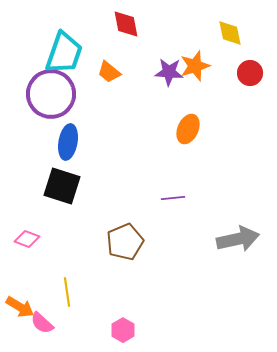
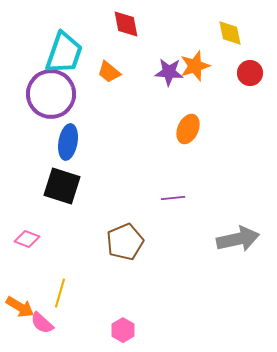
yellow line: moved 7 px left, 1 px down; rotated 24 degrees clockwise
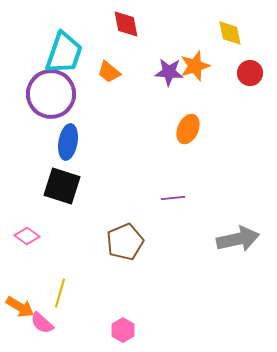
pink diamond: moved 3 px up; rotated 15 degrees clockwise
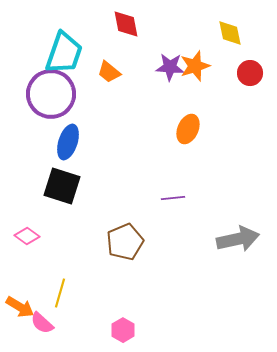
purple star: moved 1 px right, 5 px up
blue ellipse: rotated 8 degrees clockwise
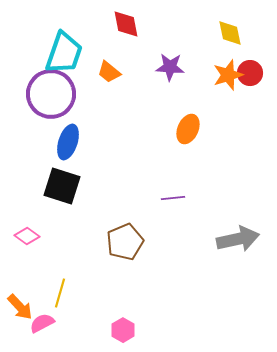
orange star: moved 33 px right, 9 px down
orange arrow: rotated 16 degrees clockwise
pink semicircle: rotated 110 degrees clockwise
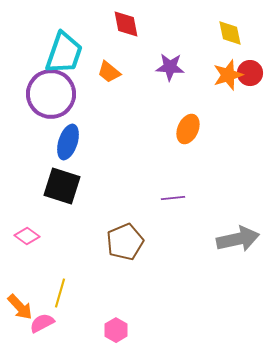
pink hexagon: moved 7 px left
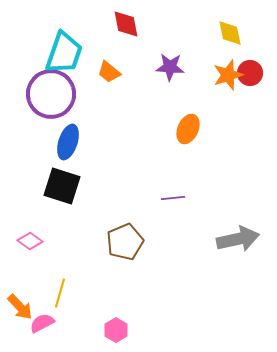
pink diamond: moved 3 px right, 5 px down
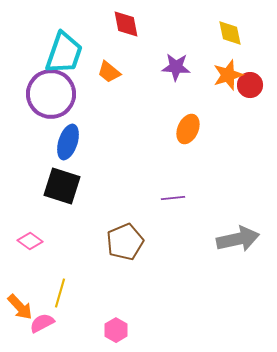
purple star: moved 6 px right
red circle: moved 12 px down
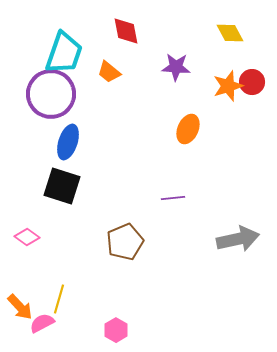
red diamond: moved 7 px down
yellow diamond: rotated 16 degrees counterclockwise
orange star: moved 11 px down
red circle: moved 2 px right, 3 px up
pink diamond: moved 3 px left, 4 px up
yellow line: moved 1 px left, 6 px down
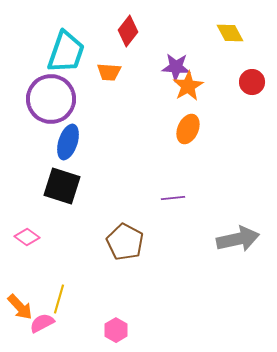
red diamond: moved 2 px right; rotated 48 degrees clockwise
cyan trapezoid: moved 2 px right, 1 px up
orange trapezoid: rotated 35 degrees counterclockwise
orange star: moved 40 px left; rotated 12 degrees counterclockwise
purple circle: moved 5 px down
brown pentagon: rotated 21 degrees counterclockwise
